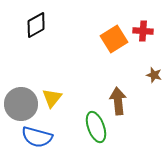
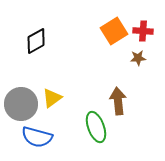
black diamond: moved 16 px down
orange square: moved 8 px up
brown star: moved 16 px left, 17 px up; rotated 21 degrees counterclockwise
yellow triangle: rotated 15 degrees clockwise
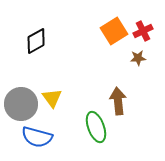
red cross: rotated 30 degrees counterclockwise
yellow triangle: rotated 30 degrees counterclockwise
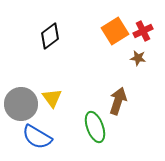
orange square: moved 1 px right
black diamond: moved 14 px right, 5 px up; rotated 8 degrees counterclockwise
brown star: rotated 14 degrees clockwise
brown arrow: rotated 24 degrees clockwise
green ellipse: moved 1 px left
blue semicircle: rotated 16 degrees clockwise
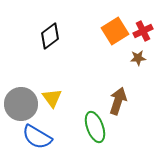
brown star: rotated 14 degrees counterclockwise
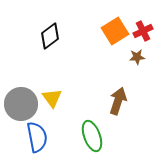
brown star: moved 1 px left, 1 px up
green ellipse: moved 3 px left, 9 px down
blue semicircle: rotated 132 degrees counterclockwise
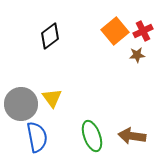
orange square: rotated 8 degrees counterclockwise
brown star: moved 2 px up
brown arrow: moved 14 px right, 35 px down; rotated 100 degrees counterclockwise
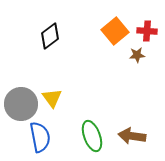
red cross: moved 4 px right; rotated 30 degrees clockwise
blue semicircle: moved 3 px right
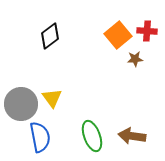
orange square: moved 3 px right, 4 px down
brown star: moved 2 px left, 4 px down
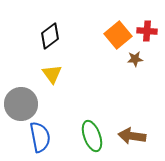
yellow triangle: moved 24 px up
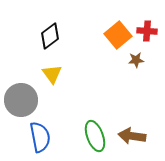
brown star: moved 1 px right, 1 px down
gray circle: moved 4 px up
green ellipse: moved 3 px right
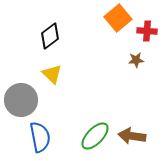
orange square: moved 17 px up
yellow triangle: rotated 10 degrees counterclockwise
green ellipse: rotated 64 degrees clockwise
